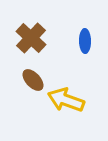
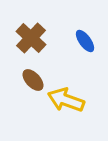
blue ellipse: rotated 35 degrees counterclockwise
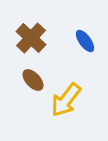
yellow arrow: rotated 72 degrees counterclockwise
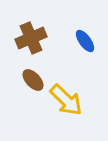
brown cross: rotated 24 degrees clockwise
yellow arrow: rotated 84 degrees counterclockwise
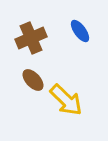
blue ellipse: moved 5 px left, 10 px up
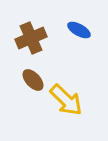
blue ellipse: moved 1 px left, 1 px up; rotated 25 degrees counterclockwise
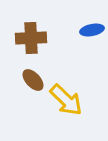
blue ellipse: moved 13 px right; rotated 40 degrees counterclockwise
brown cross: rotated 20 degrees clockwise
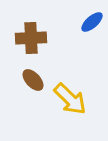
blue ellipse: moved 8 px up; rotated 30 degrees counterclockwise
yellow arrow: moved 4 px right, 1 px up
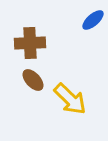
blue ellipse: moved 1 px right, 2 px up
brown cross: moved 1 px left, 5 px down
